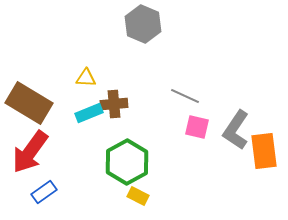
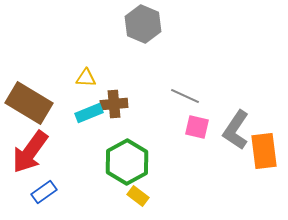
yellow rectangle: rotated 10 degrees clockwise
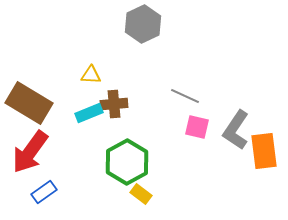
gray hexagon: rotated 12 degrees clockwise
yellow triangle: moved 5 px right, 3 px up
yellow rectangle: moved 3 px right, 2 px up
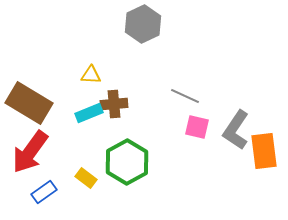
yellow rectangle: moved 55 px left, 16 px up
